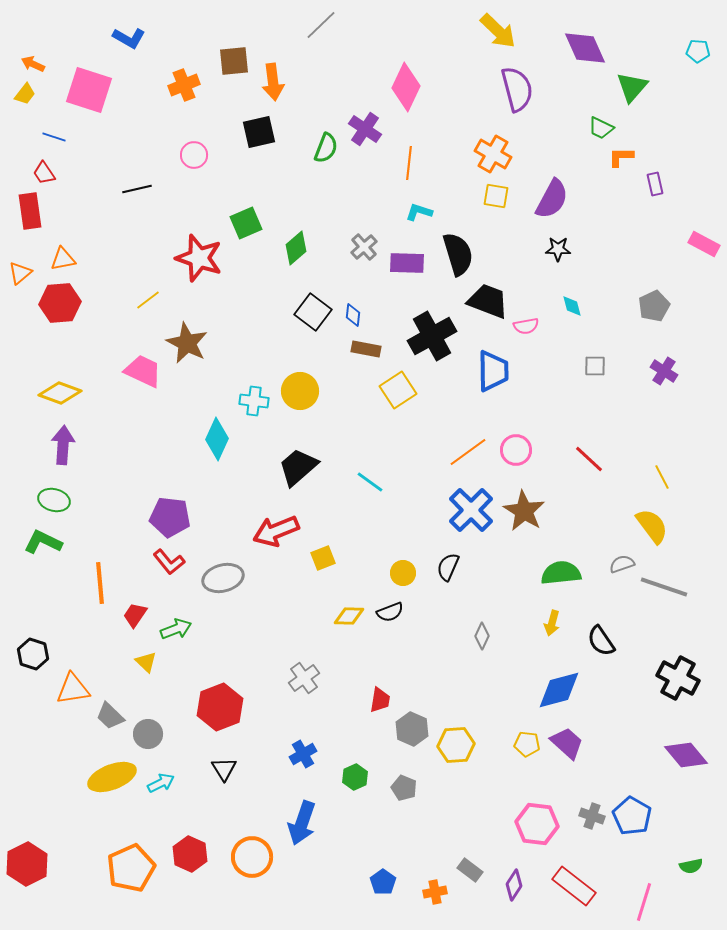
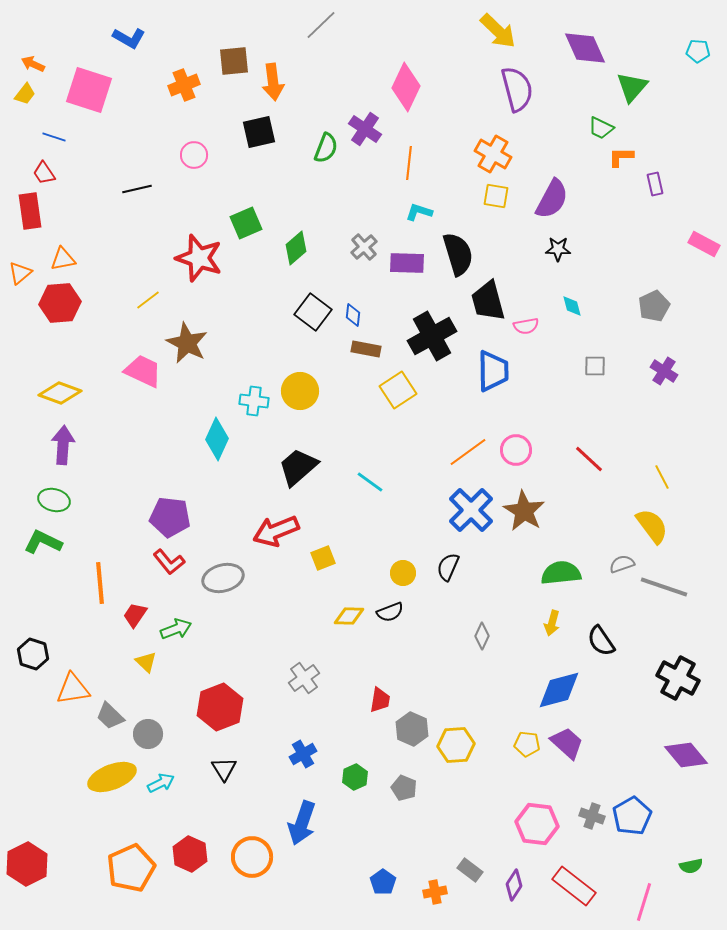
black trapezoid at (488, 301): rotated 126 degrees counterclockwise
blue pentagon at (632, 816): rotated 12 degrees clockwise
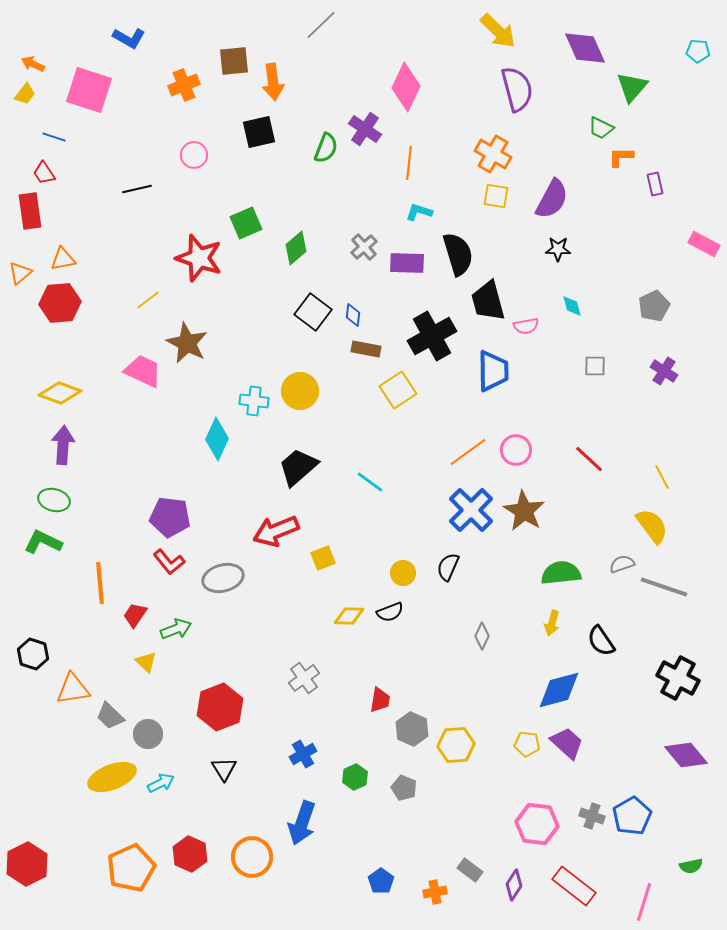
blue pentagon at (383, 882): moved 2 px left, 1 px up
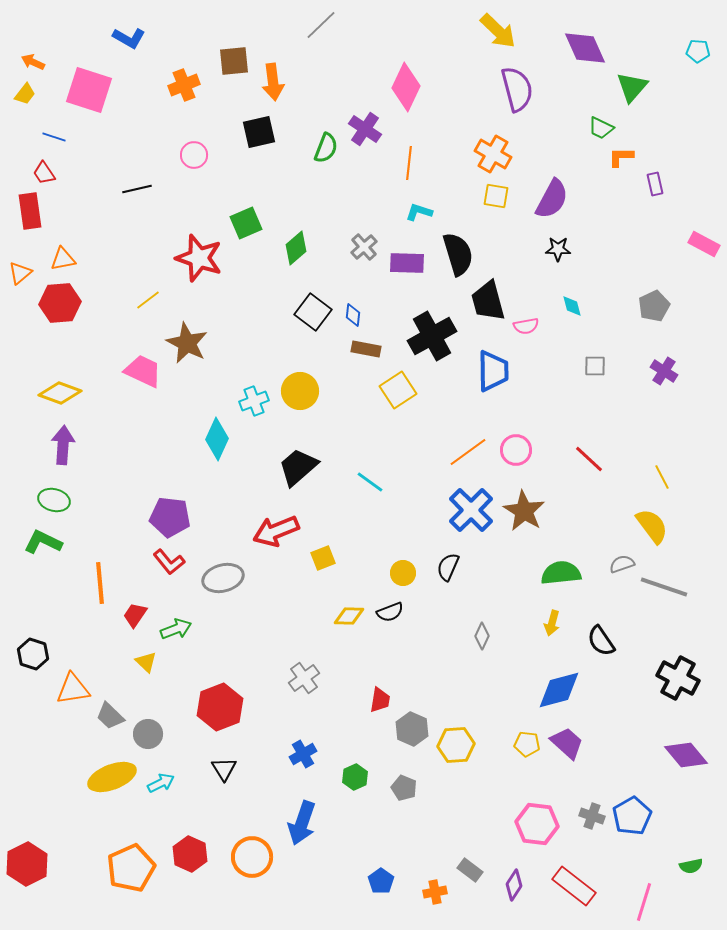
orange arrow at (33, 64): moved 2 px up
cyan cross at (254, 401): rotated 28 degrees counterclockwise
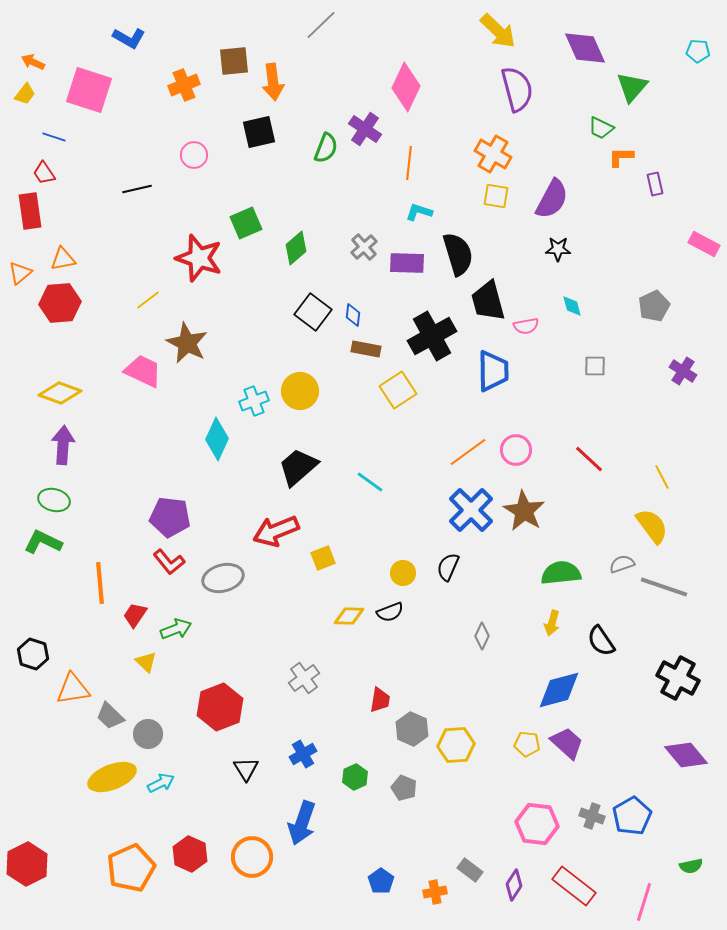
purple cross at (664, 371): moved 19 px right
black triangle at (224, 769): moved 22 px right
